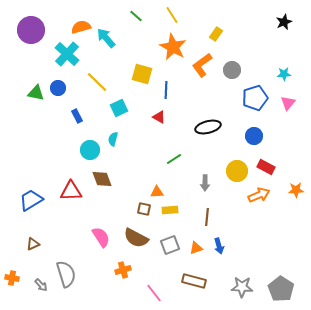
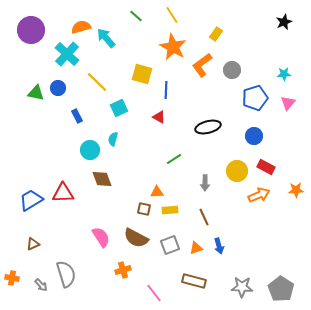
red triangle at (71, 191): moved 8 px left, 2 px down
brown line at (207, 217): moved 3 px left; rotated 30 degrees counterclockwise
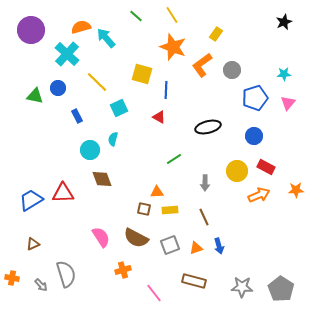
orange star at (173, 47): rotated 8 degrees counterclockwise
green triangle at (36, 93): moved 1 px left, 3 px down
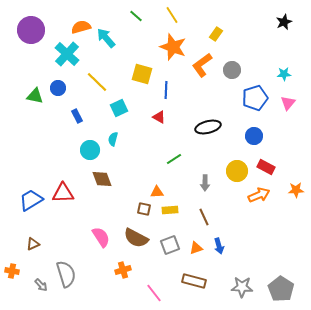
orange cross at (12, 278): moved 7 px up
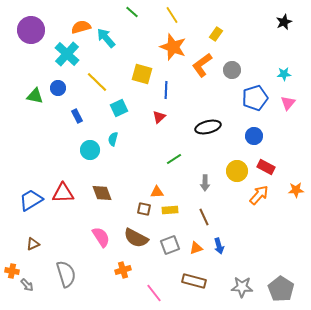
green line at (136, 16): moved 4 px left, 4 px up
red triangle at (159, 117): rotated 48 degrees clockwise
brown diamond at (102, 179): moved 14 px down
orange arrow at (259, 195): rotated 25 degrees counterclockwise
gray arrow at (41, 285): moved 14 px left
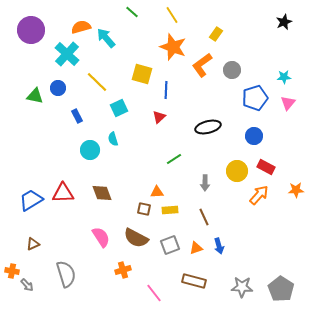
cyan star at (284, 74): moved 3 px down
cyan semicircle at (113, 139): rotated 32 degrees counterclockwise
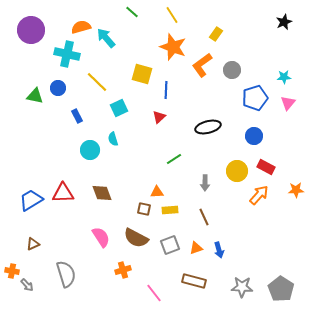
cyan cross at (67, 54): rotated 30 degrees counterclockwise
blue arrow at (219, 246): moved 4 px down
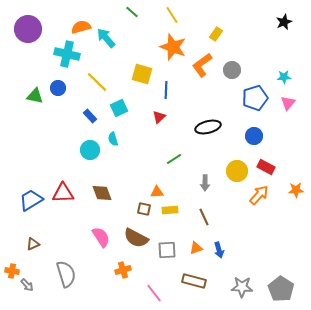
purple circle at (31, 30): moved 3 px left, 1 px up
blue rectangle at (77, 116): moved 13 px right; rotated 16 degrees counterclockwise
gray square at (170, 245): moved 3 px left, 5 px down; rotated 18 degrees clockwise
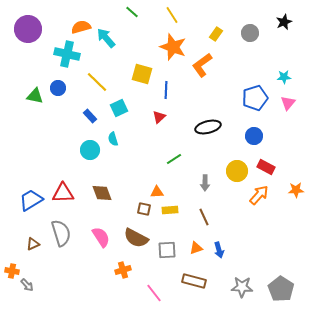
gray circle at (232, 70): moved 18 px right, 37 px up
gray semicircle at (66, 274): moved 5 px left, 41 px up
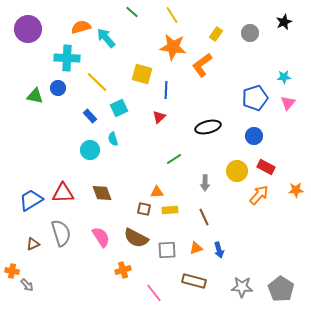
orange star at (173, 47): rotated 12 degrees counterclockwise
cyan cross at (67, 54): moved 4 px down; rotated 10 degrees counterclockwise
